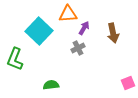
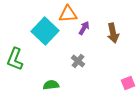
cyan square: moved 6 px right
gray cross: moved 13 px down; rotated 24 degrees counterclockwise
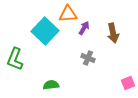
gray cross: moved 10 px right, 3 px up; rotated 16 degrees counterclockwise
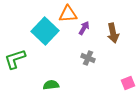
green L-shape: rotated 50 degrees clockwise
